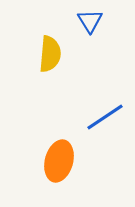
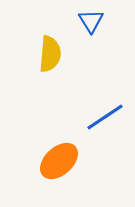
blue triangle: moved 1 px right
orange ellipse: rotated 33 degrees clockwise
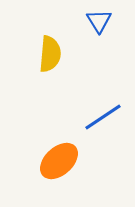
blue triangle: moved 8 px right
blue line: moved 2 px left
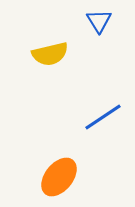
yellow semicircle: rotated 72 degrees clockwise
orange ellipse: moved 16 px down; rotated 9 degrees counterclockwise
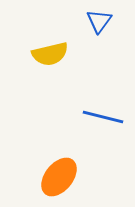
blue triangle: rotated 8 degrees clockwise
blue line: rotated 48 degrees clockwise
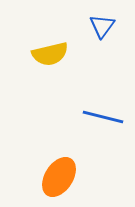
blue triangle: moved 3 px right, 5 px down
orange ellipse: rotated 6 degrees counterclockwise
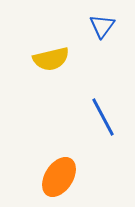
yellow semicircle: moved 1 px right, 5 px down
blue line: rotated 48 degrees clockwise
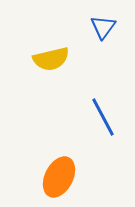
blue triangle: moved 1 px right, 1 px down
orange ellipse: rotated 6 degrees counterclockwise
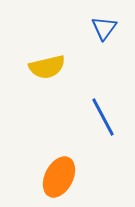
blue triangle: moved 1 px right, 1 px down
yellow semicircle: moved 4 px left, 8 px down
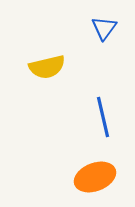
blue line: rotated 15 degrees clockwise
orange ellipse: moved 36 px right; rotated 42 degrees clockwise
